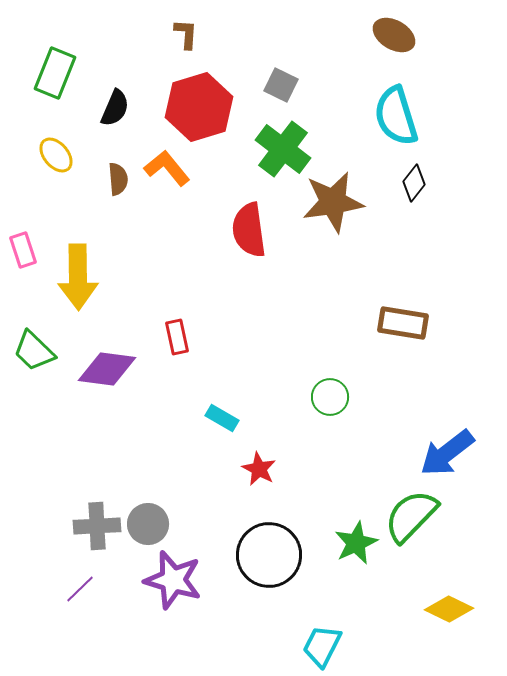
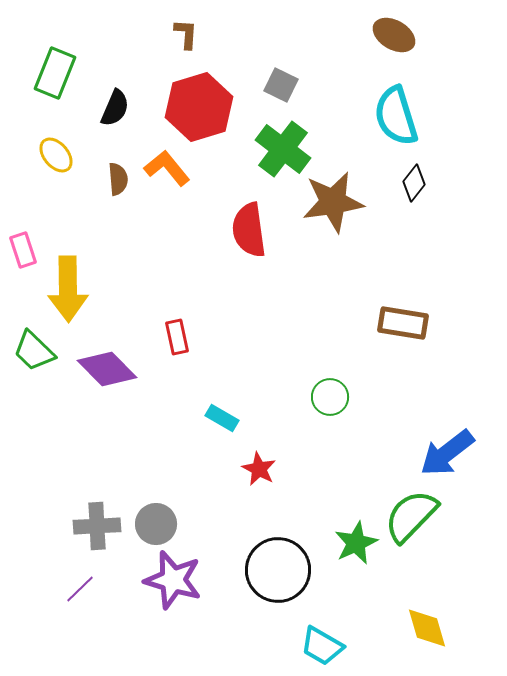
yellow arrow: moved 10 px left, 12 px down
purple diamond: rotated 38 degrees clockwise
gray circle: moved 8 px right
black circle: moved 9 px right, 15 px down
yellow diamond: moved 22 px left, 19 px down; rotated 48 degrees clockwise
cyan trapezoid: rotated 87 degrees counterclockwise
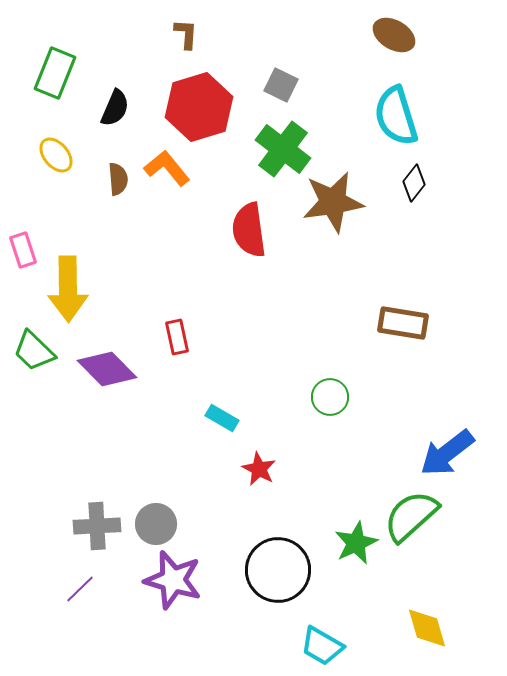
green semicircle: rotated 4 degrees clockwise
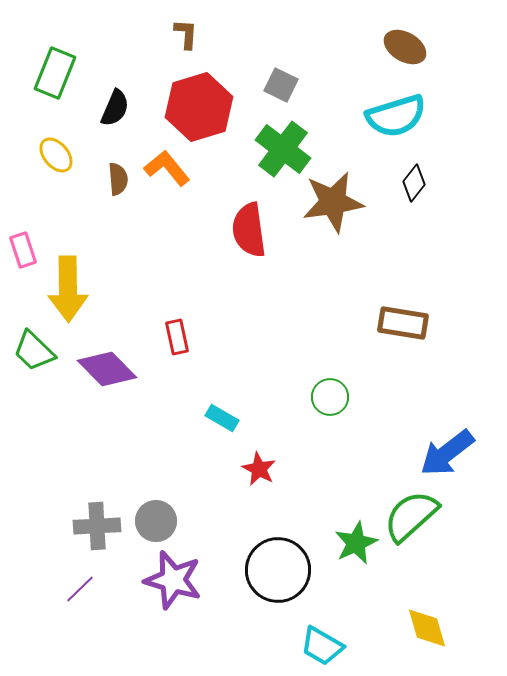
brown ellipse: moved 11 px right, 12 px down
cyan semicircle: rotated 90 degrees counterclockwise
gray circle: moved 3 px up
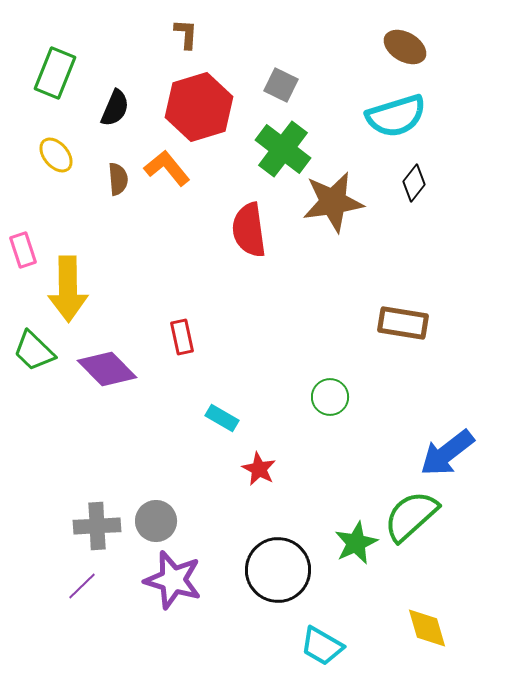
red rectangle: moved 5 px right
purple line: moved 2 px right, 3 px up
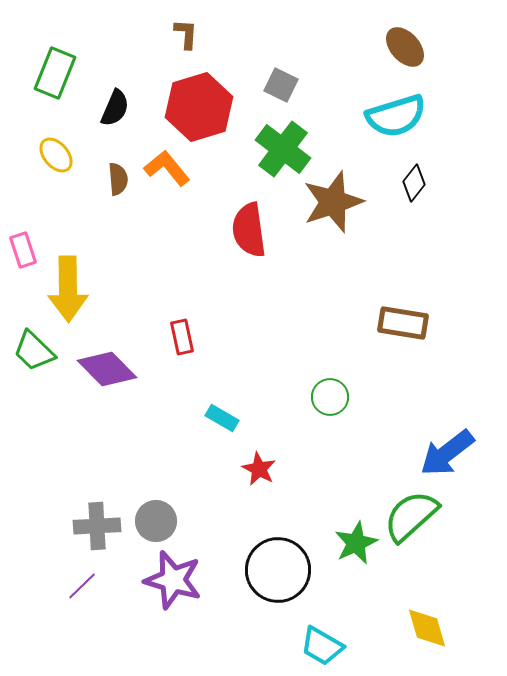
brown ellipse: rotated 18 degrees clockwise
brown star: rotated 10 degrees counterclockwise
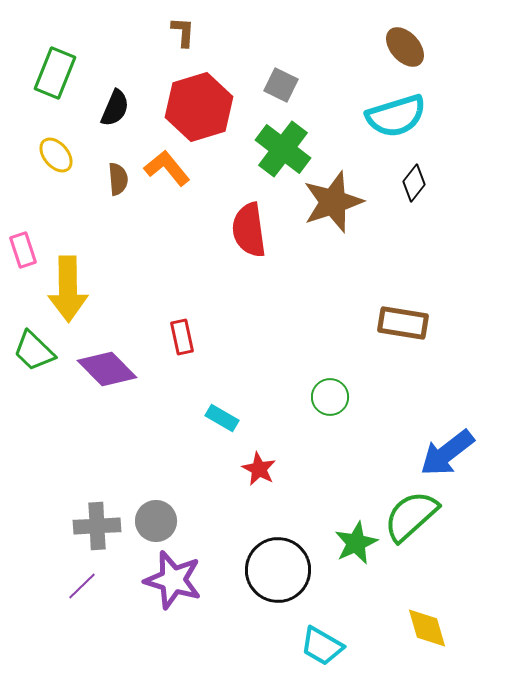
brown L-shape: moved 3 px left, 2 px up
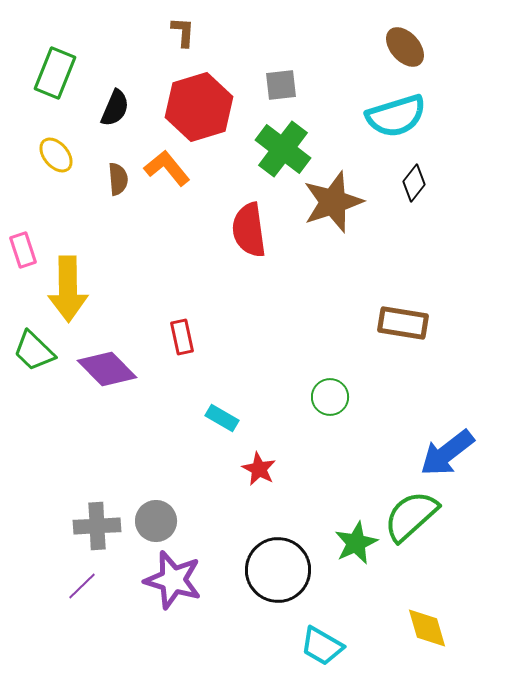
gray square: rotated 32 degrees counterclockwise
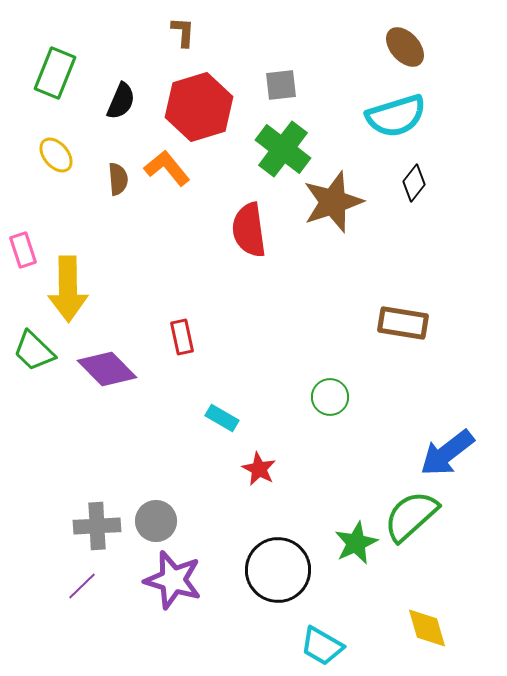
black semicircle: moved 6 px right, 7 px up
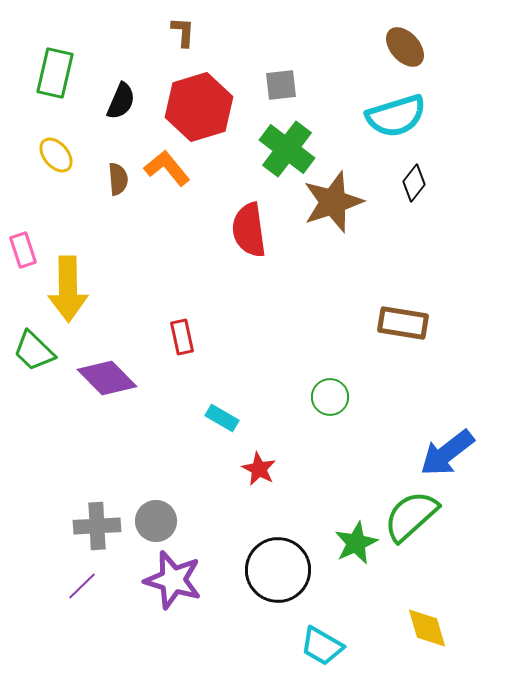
green rectangle: rotated 9 degrees counterclockwise
green cross: moved 4 px right
purple diamond: moved 9 px down
